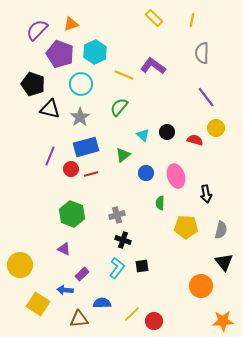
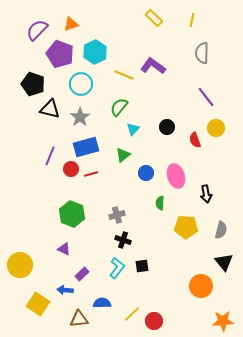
black circle at (167, 132): moved 5 px up
cyan triangle at (143, 135): moved 10 px left, 6 px up; rotated 32 degrees clockwise
red semicircle at (195, 140): rotated 126 degrees counterclockwise
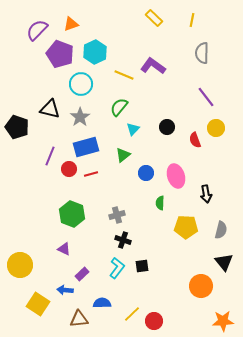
black pentagon at (33, 84): moved 16 px left, 43 px down
red circle at (71, 169): moved 2 px left
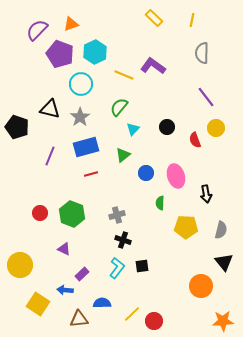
red circle at (69, 169): moved 29 px left, 44 px down
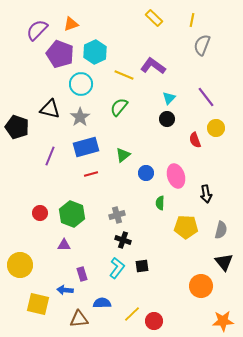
gray semicircle at (202, 53): moved 8 px up; rotated 20 degrees clockwise
black circle at (167, 127): moved 8 px up
cyan triangle at (133, 129): moved 36 px right, 31 px up
purple triangle at (64, 249): moved 4 px up; rotated 24 degrees counterclockwise
purple rectangle at (82, 274): rotated 64 degrees counterclockwise
yellow square at (38, 304): rotated 20 degrees counterclockwise
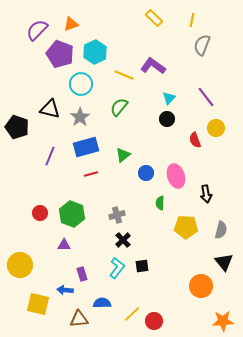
black cross at (123, 240): rotated 28 degrees clockwise
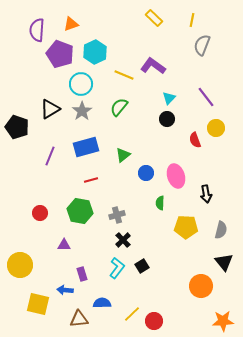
purple semicircle at (37, 30): rotated 40 degrees counterclockwise
black triangle at (50, 109): rotated 45 degrees counterclockwise
gray star at (80, 117): moved 2 px right, 6 px up
red line at (91, 174): moved 6 px down
green hexagon at (72, 214): moved 8 px right, 3 px up; rotated 10 degrees counterclockwise
black square at (142, 266): rotated 24 degrees counterclockwise
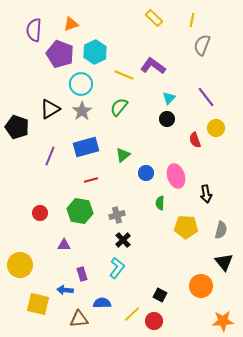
purple semicircle at (37, 30): moved 3 px left
black square at (142, 266): moved 18 px right, 29 px down; rotated 32 degrees counterclockwise
